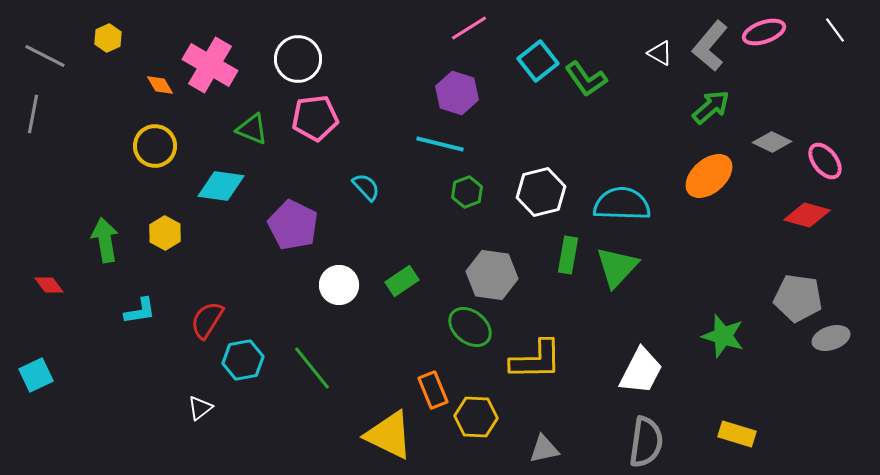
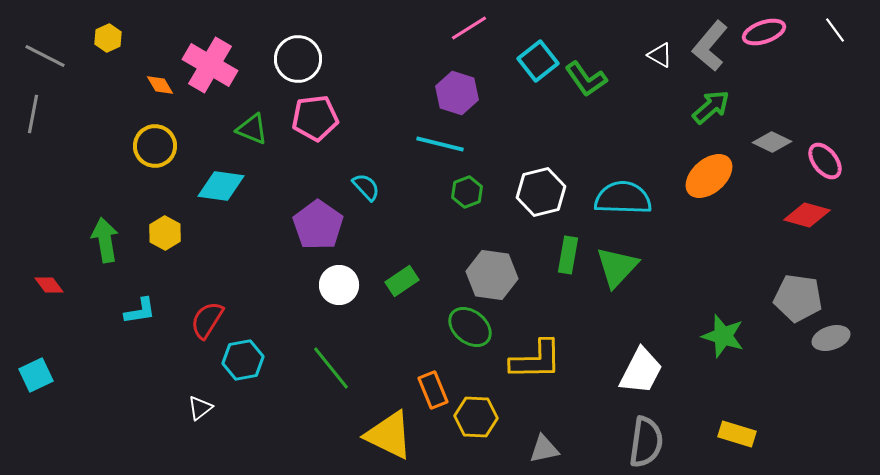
white triangle at (660, 53): moved 2 px down
cyan semicircle at (622, 204): moved 1 px right, 6 px up
purple pentagon at (293, 225): moved 25 px right; rotated 9 degrees clockwise
green line at (312, 368): moved 19 px right
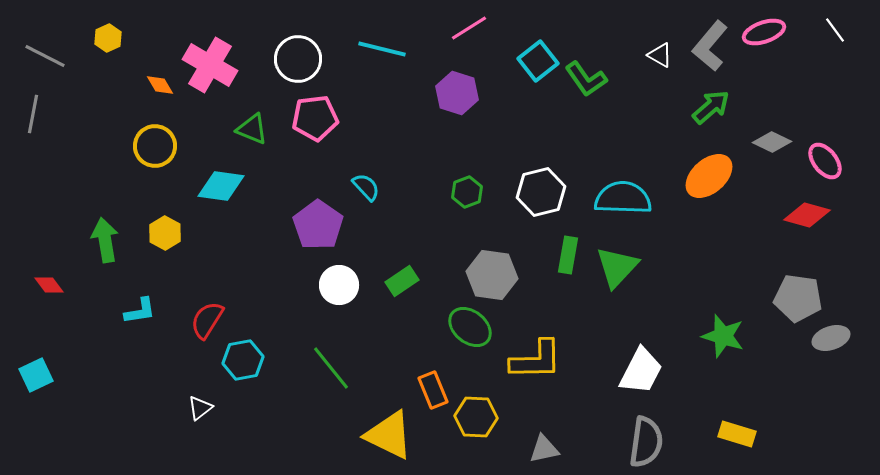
cyan line at (440, 144): moved 58 px left, 95 px up
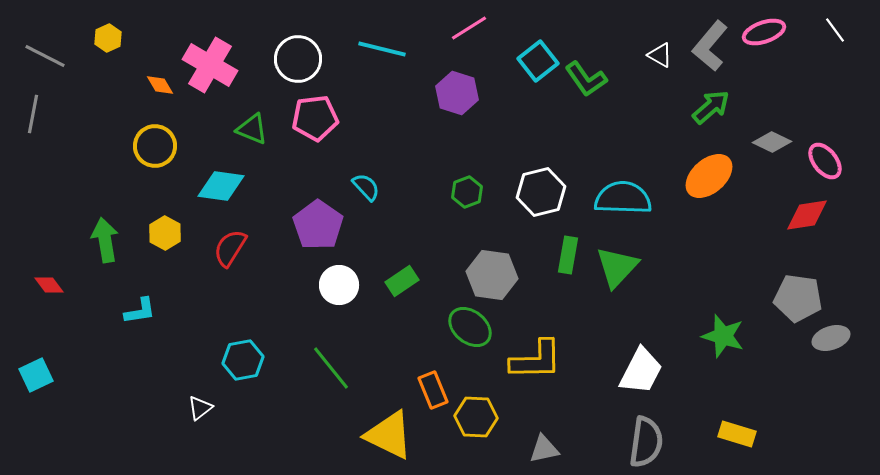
red diamond at (807, 215): rotated 24 degrees counterclockwise
red semicircle at (207, 320): moved 23 px right, 72 px up
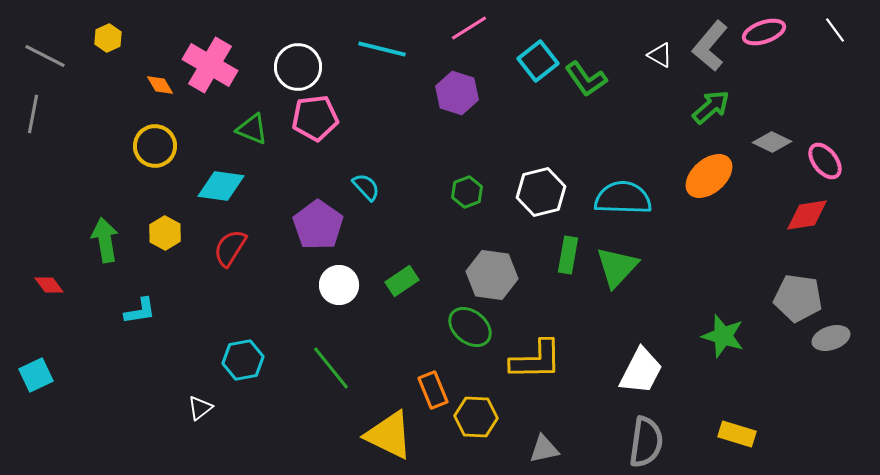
white circle at (298, 59): moved 8 px down
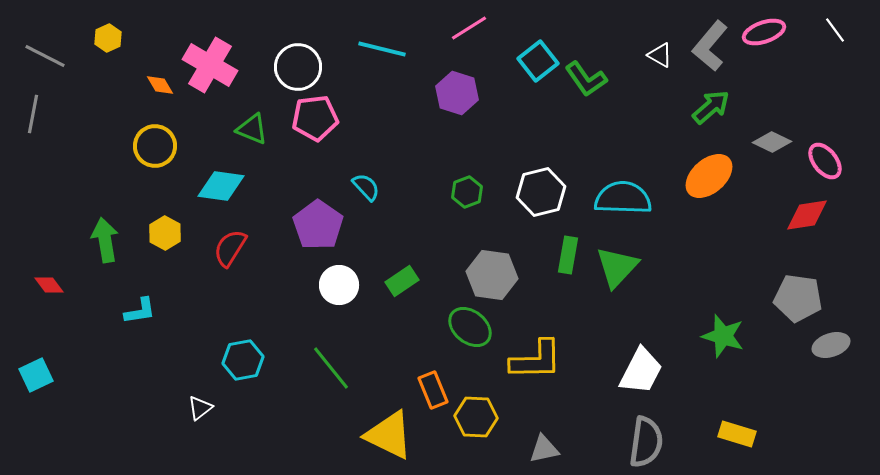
gray ellipse at (831, 338): moved 7 px down
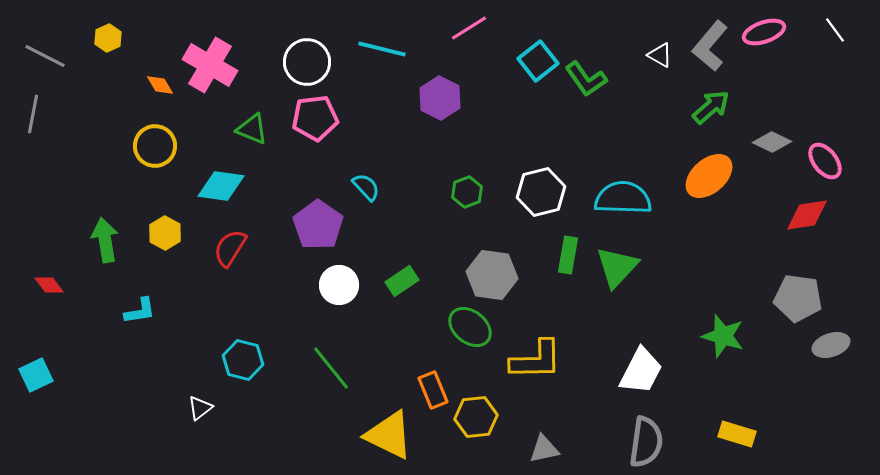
white circle at (298, 67): moved 9 px right, 5 px up
purple hexagon at (457, 93): moved 17 px left, 5 px down; rotated 9 degrees clockwise
cyan hexagon at (243, 360): rotated 24 degrees clockwise
yellow hexagon at (476, 417): rotated 9 degrees counterclockwise
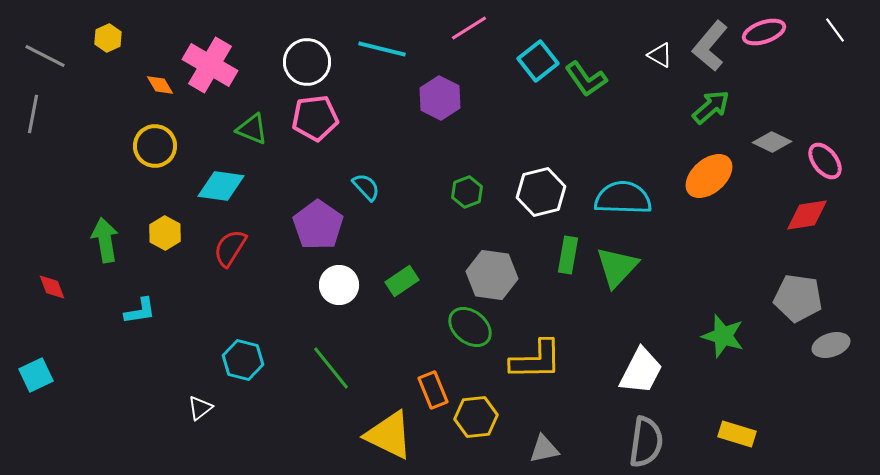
red diamond at (49, 285): moved 3 px right, 2 px down; rotated 16 degrees clockwise
